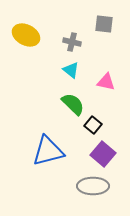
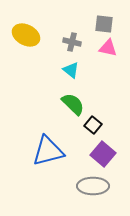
pink triangle: moved 2 px right, 34 px up
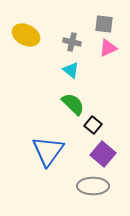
pink triangle: rotated 36 degrees counterclockwise
blue triangle: rotated 40 degrees counterclockwise
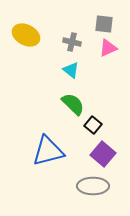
blue triangle: rotated 40 degrees clockwise
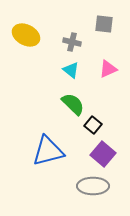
pink triangle: moved 21 px down
